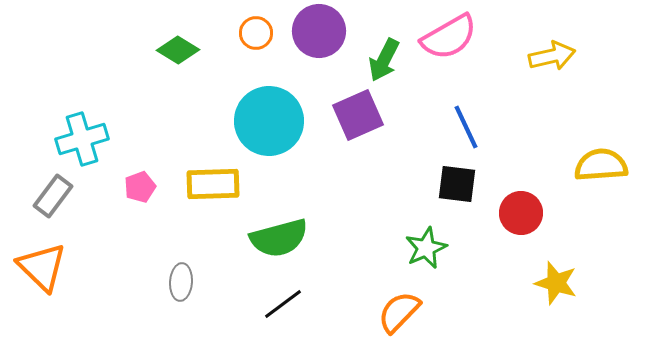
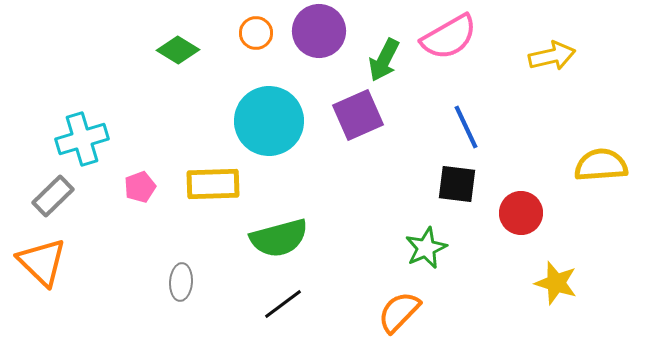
gray rectangle: rotated 9 degrees clockwise
orange triangle: moved 5 px up
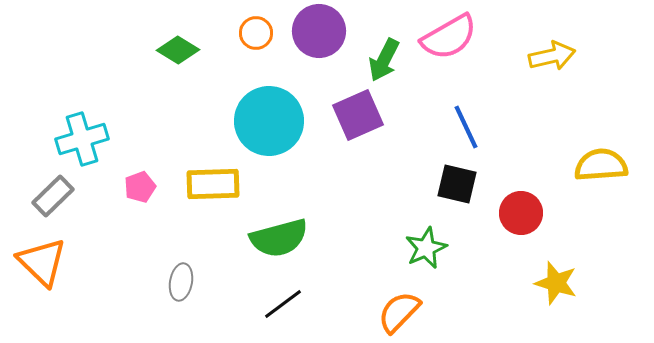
black square: rotated 6 degrees clockwise
gray ellipse: rotated 6 degrees clockwise
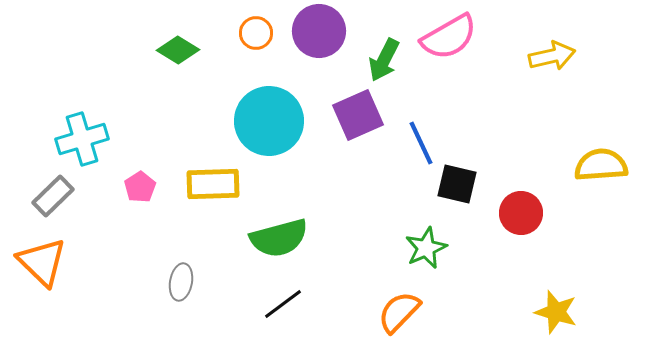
blue line: moved 45 px left, 16 px down
pink pentagon: rotated 12 degrees counterclockwise
yellow star: moved 29 px down
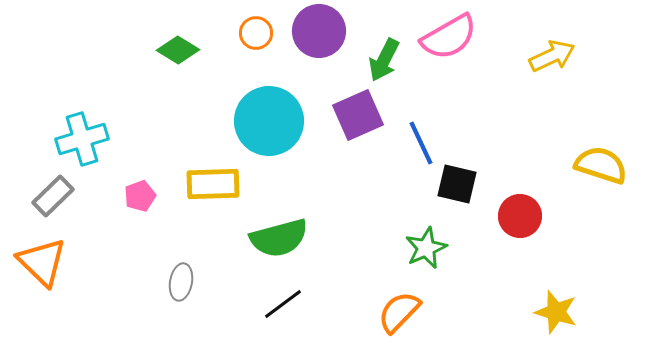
yellow arrow: rotated 12 degrees counterclockwise
yellow semicircle: rotated 22 degrees clockwise
pink pentagon: moved 9 px down; rotated 12 degrees clockwise
red circle: moved 1 px left, 3 px down
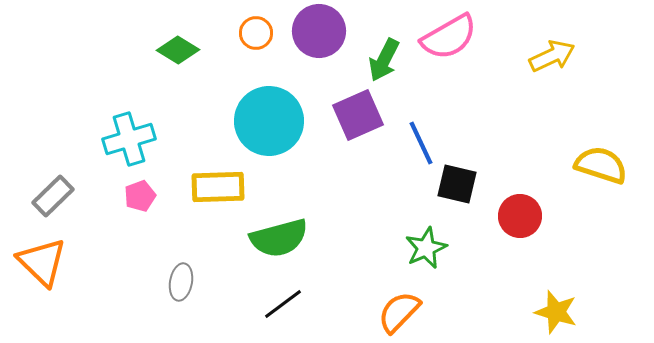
cyan cross: moved 47 px right
yellow rectangle: moved 5 px right, 3 px down
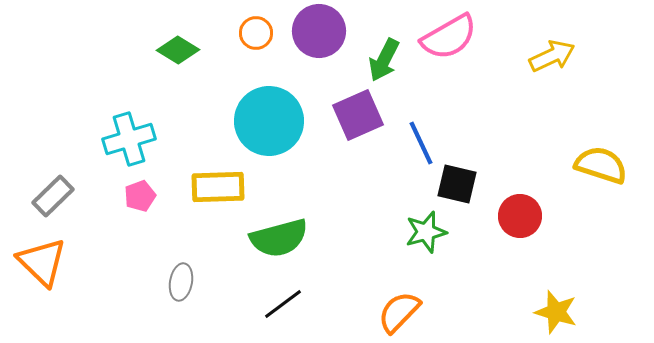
green star: moved 16 px up; rotated 9 degrees clockwise
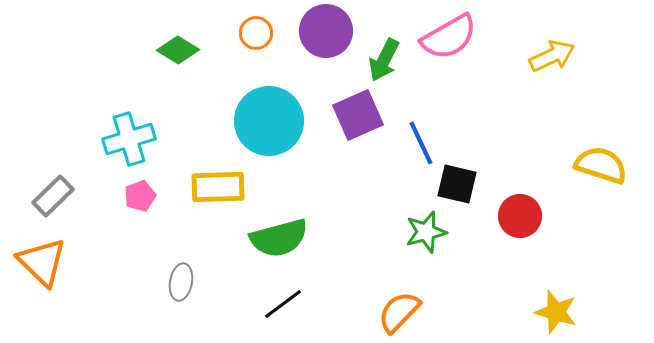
purple circle: moved 7 px right
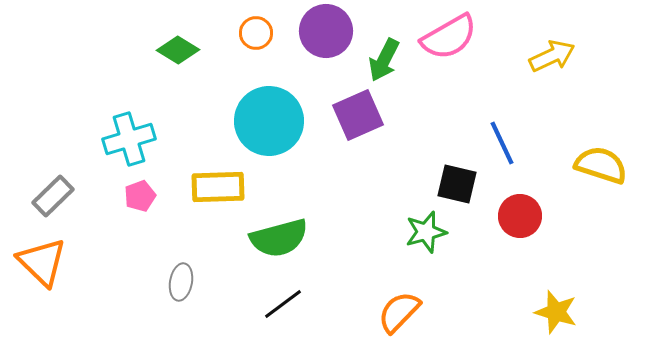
blue line: moved 81 px right
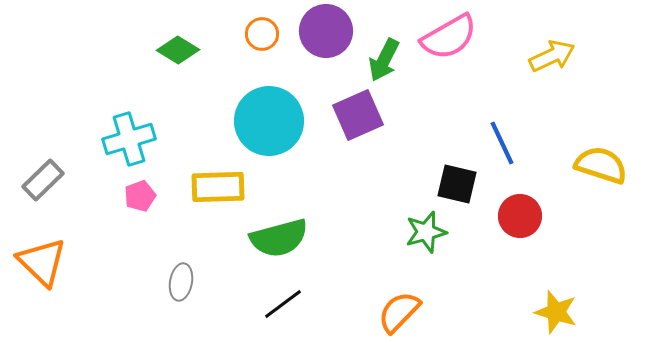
orange circle: moved 6 px right, 1 px down
gray rectangle: moved 10 px left, 16 px up
